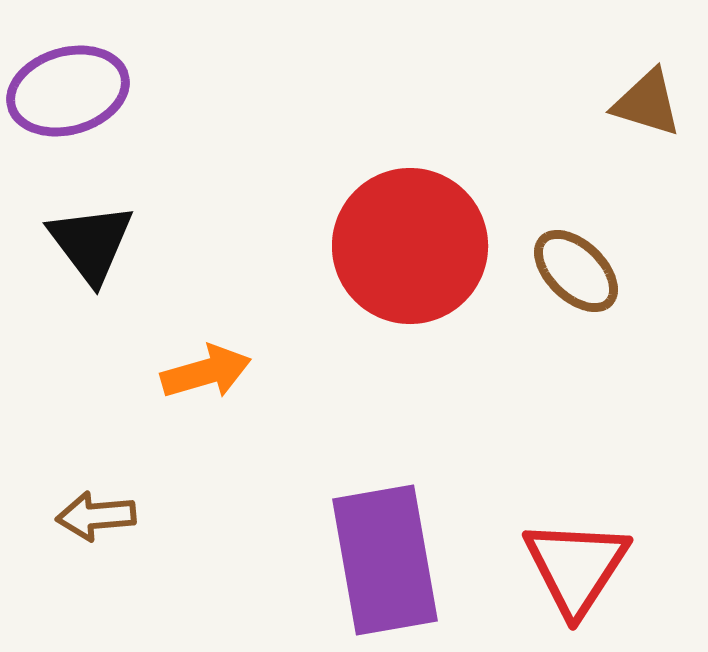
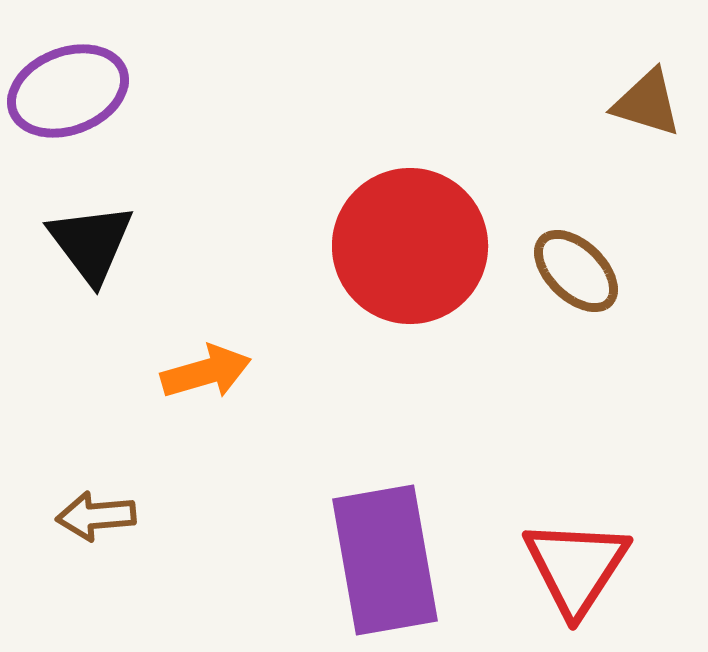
purple ellipse: rotated 5 degrees counterclockwise
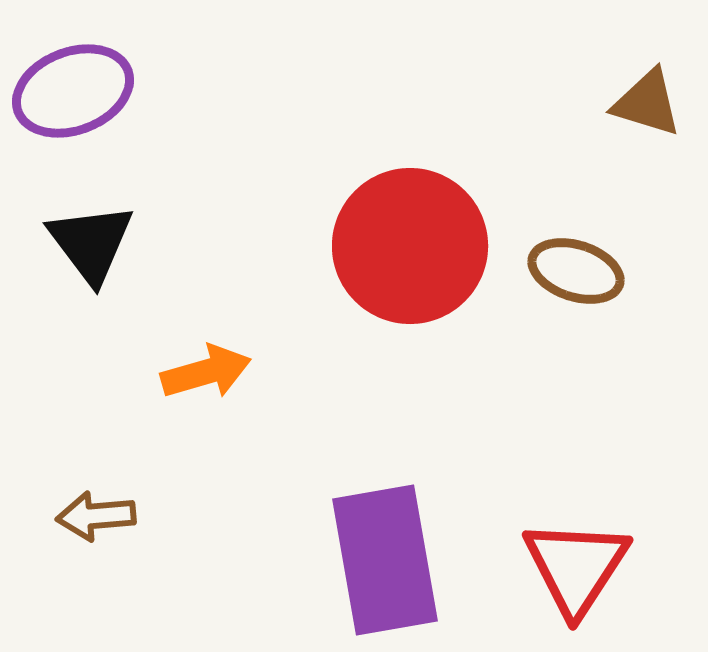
purple ellipse: moved 5 px right
brown ellipse: rotated 26 degrees counterclockwise
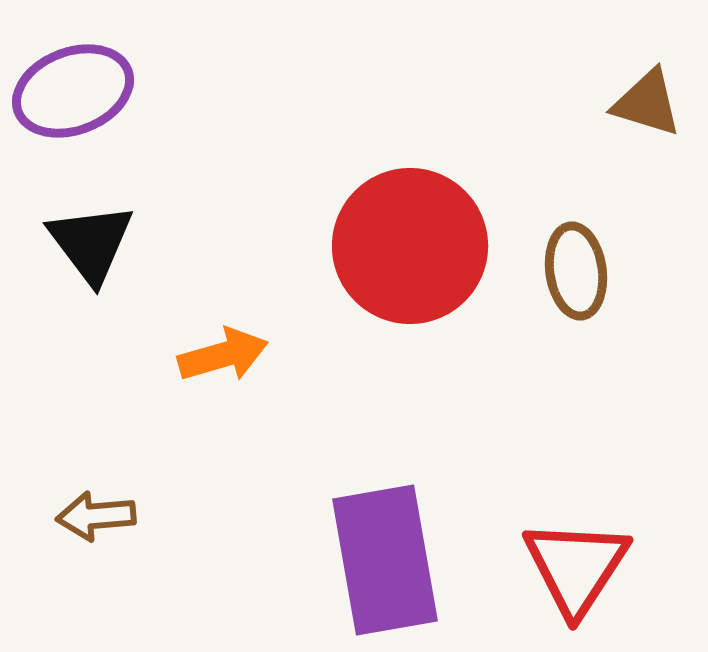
brown ellipse: rotated 64 degrees clockwise
orange arrow: moved 17 px right, 17 px up
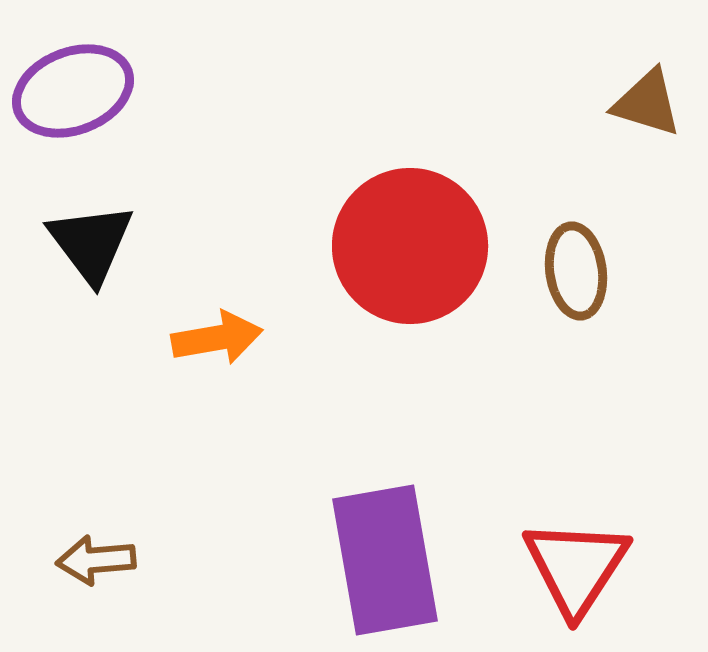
orange arrow: moved 6 px left, 17 px up; rotated 6 degrees clockwise
brown arrow: moved 44 px down
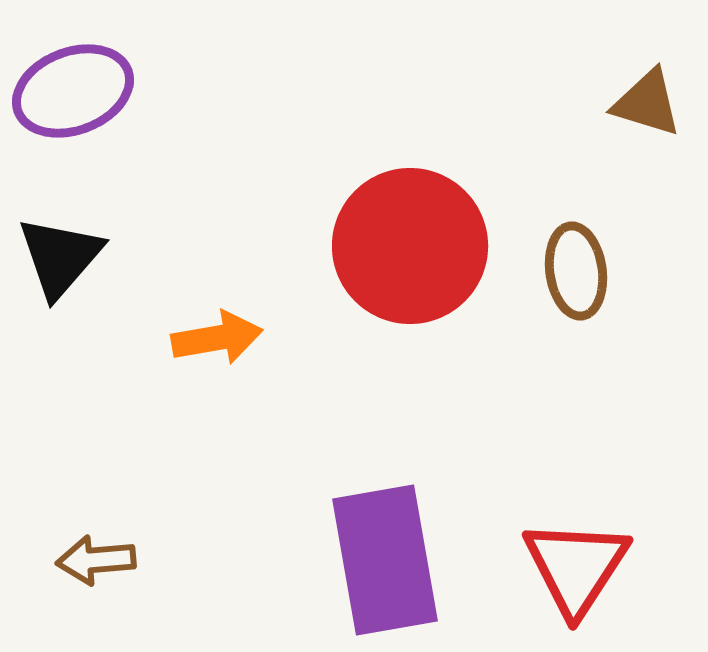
black triangle: moved 31 px left, 14 px down; rotated 18 degrees clockwise
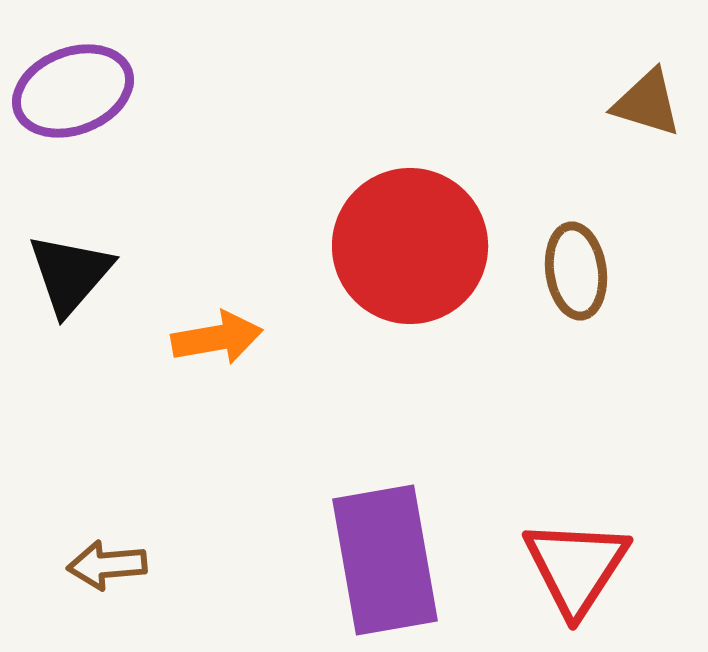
black triangle: moved 10 px right, 17 px down
brown arrow: moved 11 px right, 5 px down
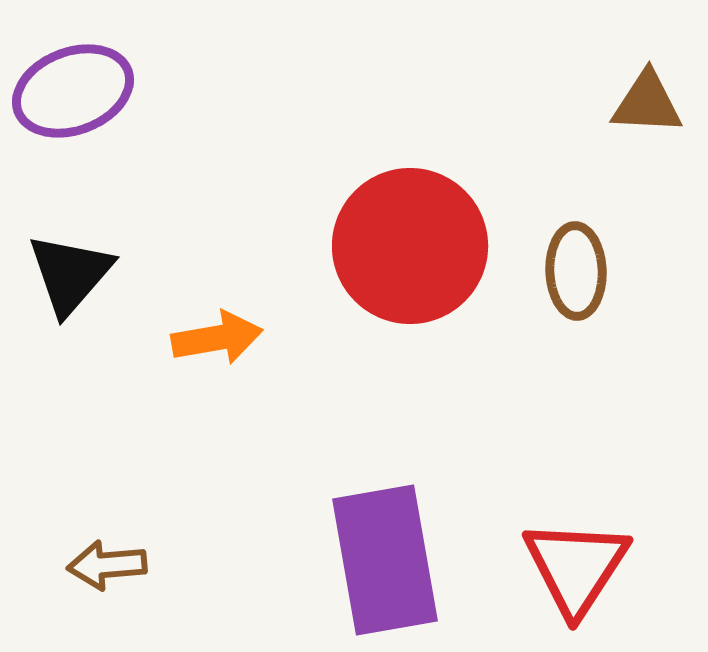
brown triangle: rotated 14 degrees counterclockwise
brown ellipse: rotated 6 degrees clockwise
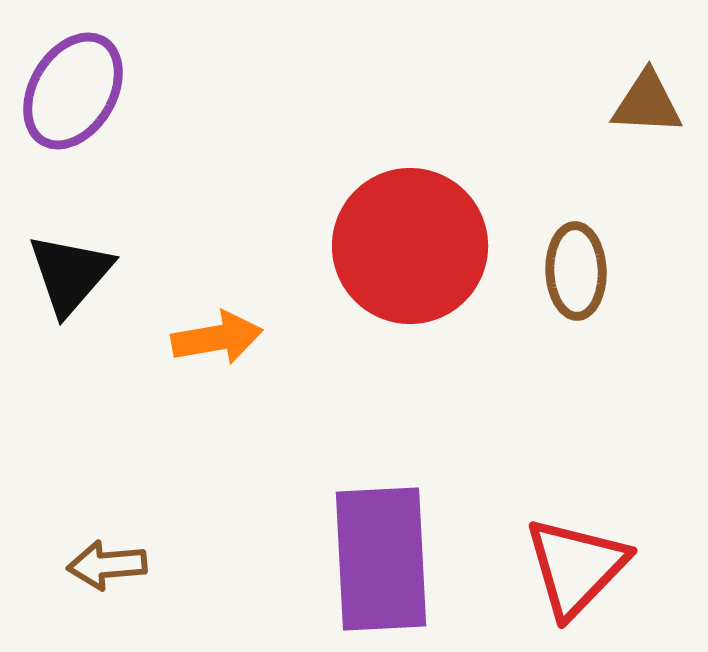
purple ellipse: rotated 38 degrees counterclockwise
purple rectangle: moved 4 px left, 1 px up; rotated 7 degrees clockwise
red triangle: rotated 11 degrees clockwise
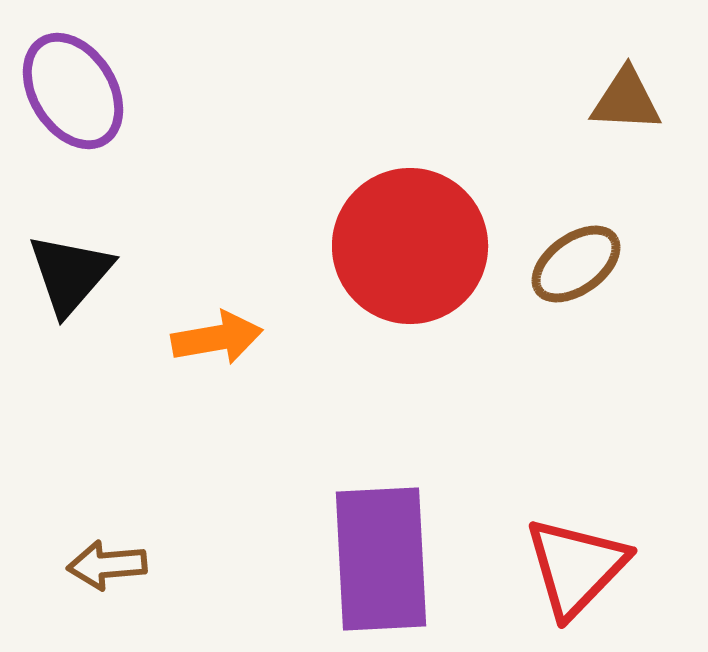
purple ellipse: rotated 63 degrees counterclockwise
brown triangle: moved 21 px left, 3 px up
brown ellipse: moved 7 px up; rotated 56 degrees clockwise
